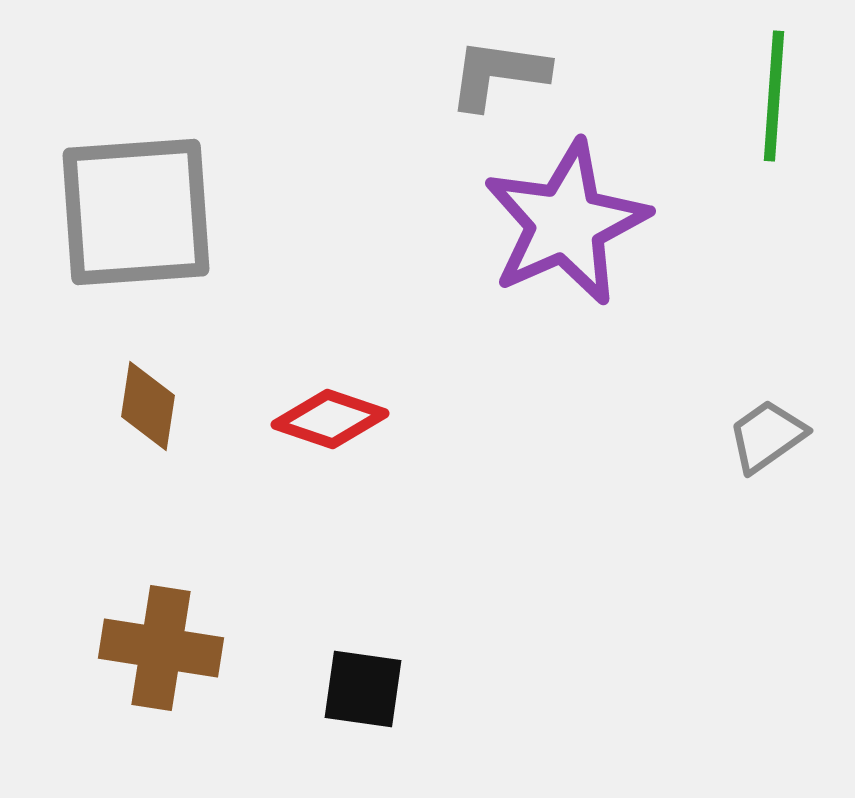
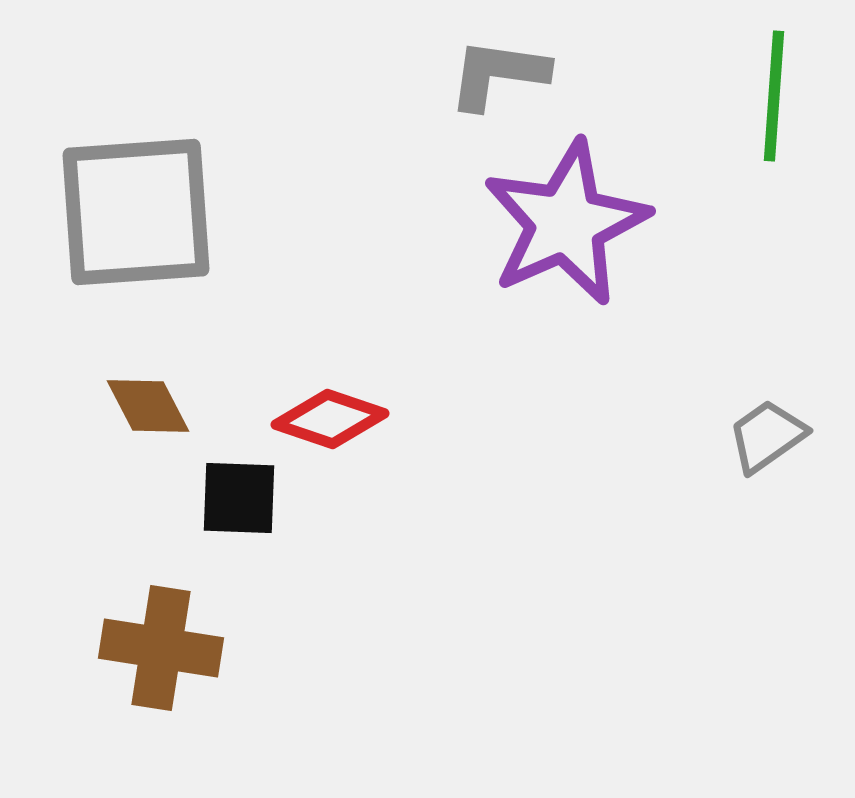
brown diamond: rotated 36 degrees counterclockwise
black square: moved 124 px left, 191 px up; rotated 6 degrees counterclockwise
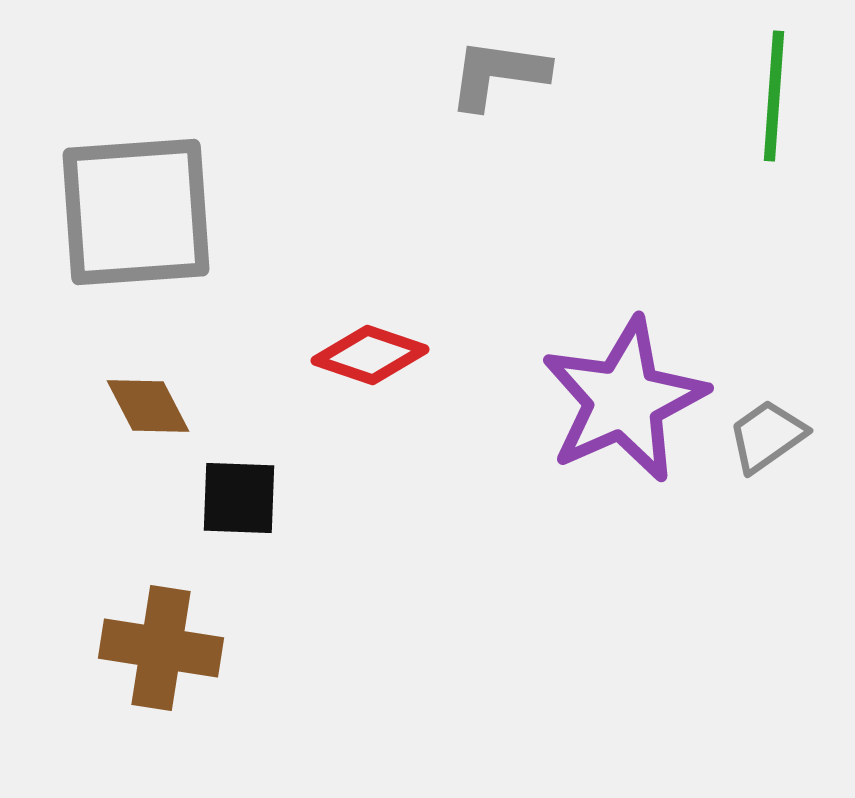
purple star: moved 58 px right, 177 px down
red diamond: moved 40 px right, 64 px up
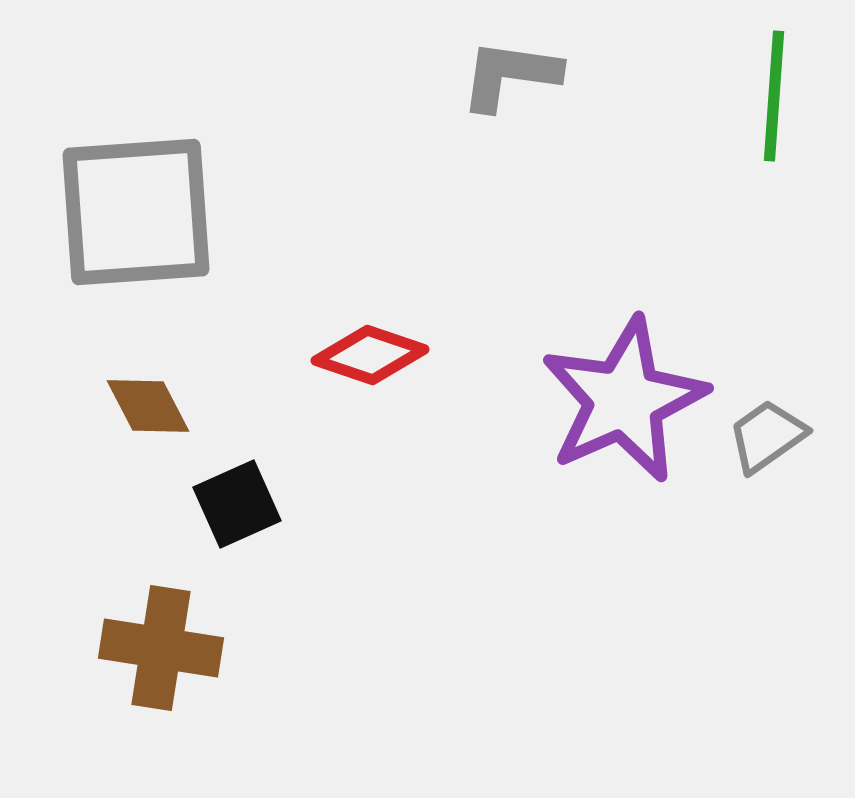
gray L-shape: moved 12 px right, 1 px down
black square: moved 2 px left, 6 px down; rotated 26 degrees counterclockwise
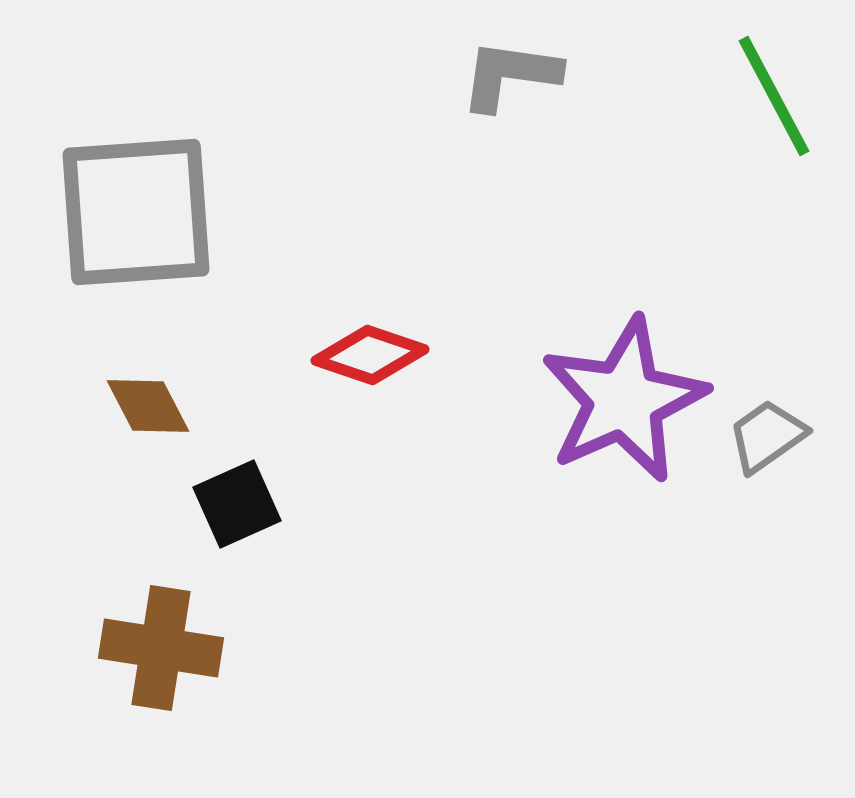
green line: rotated 32 degrees counterclockwise
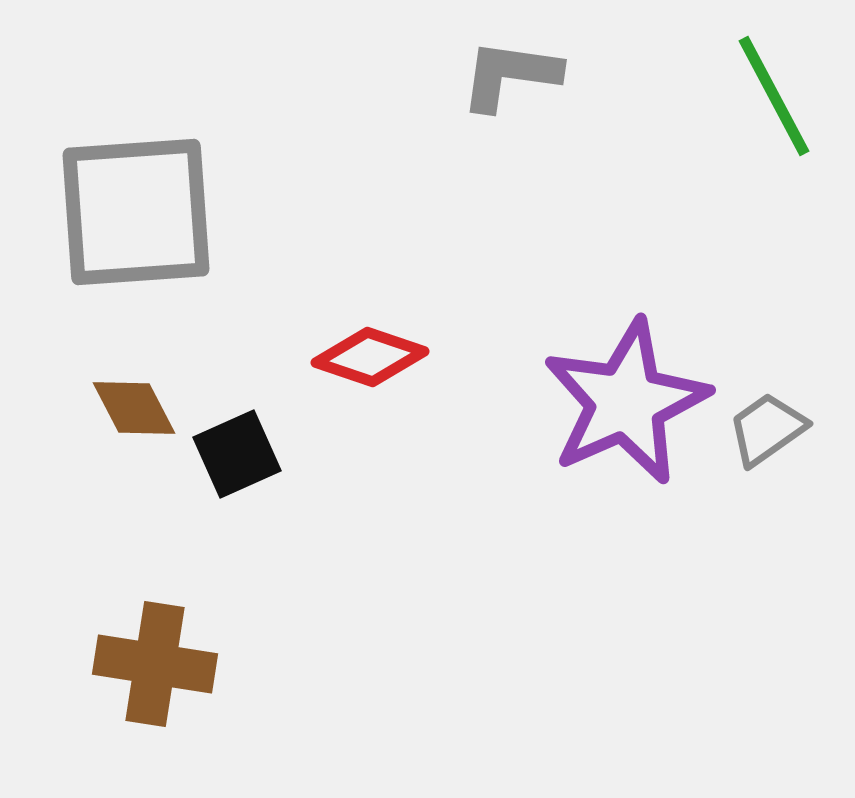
red diamond: moved 2 px down
purple star: moved 2 px right, 2 px down
brown diamond: moved 14 px left, 2 px down
gray trapezoid: moved 7 px up
black square: moved 50 px up
brown cross: moved 6 px left, 16 px down
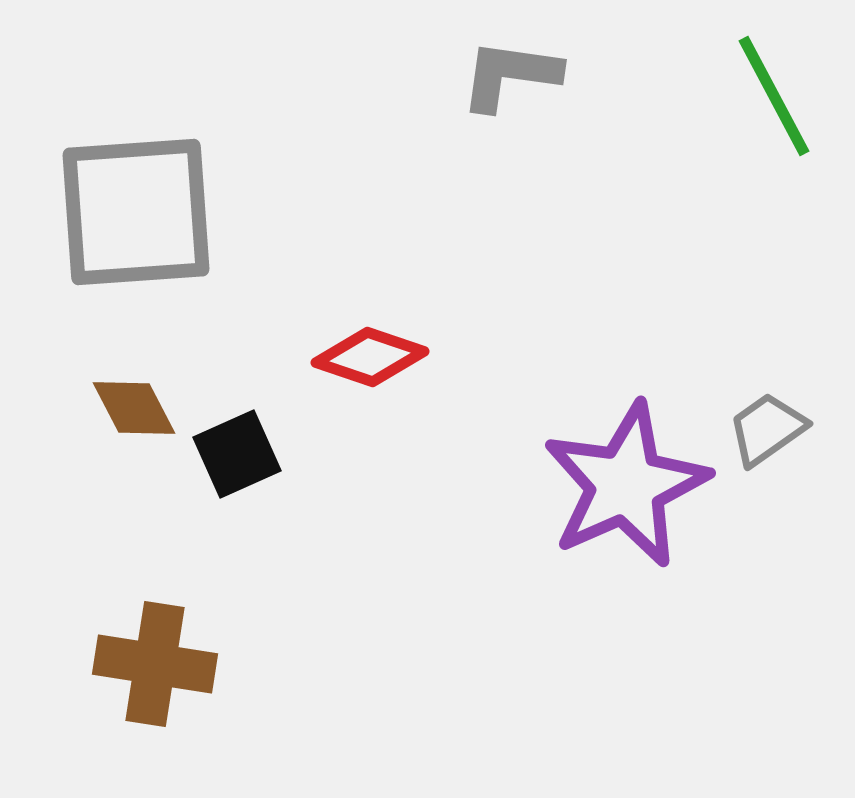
purple star: moved 83 px down
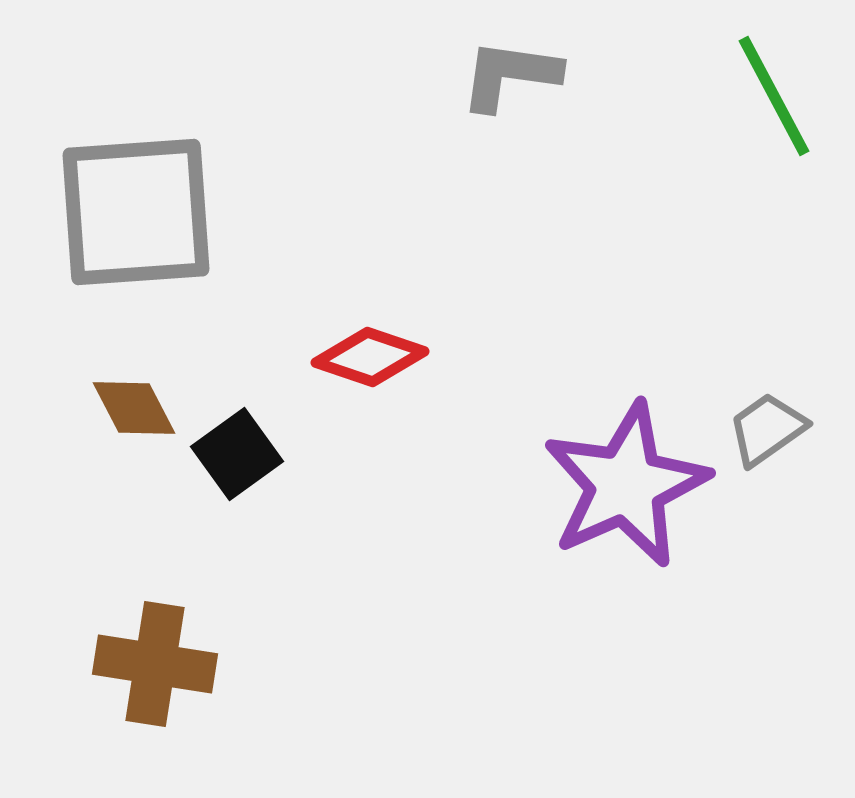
black square: rotated 12 degrees counterclockwise
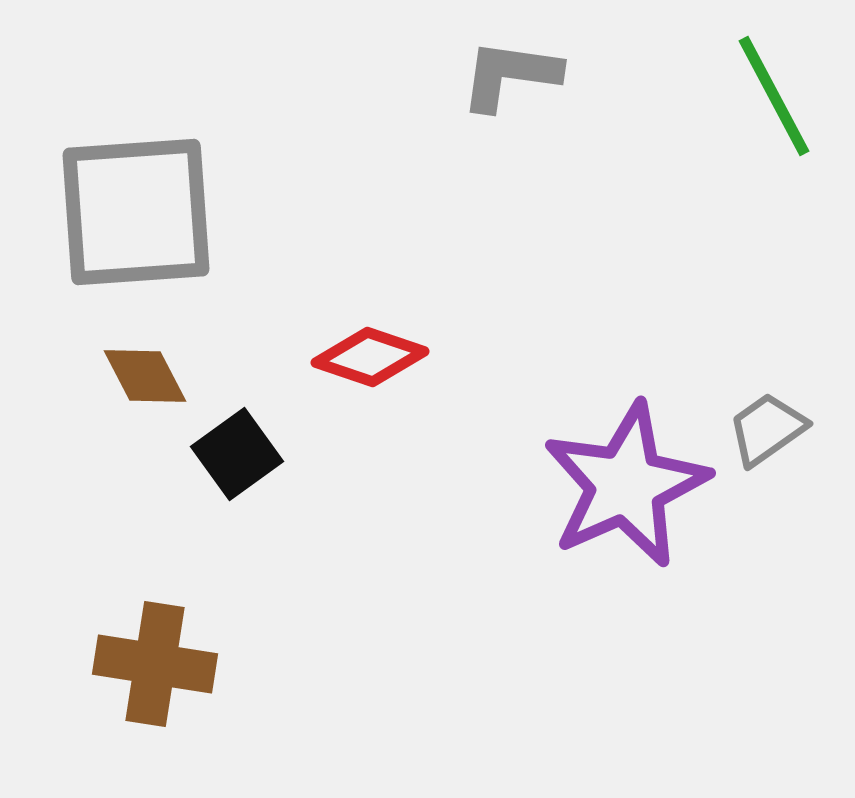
brown diamond: moved 11 px right, 32 px up
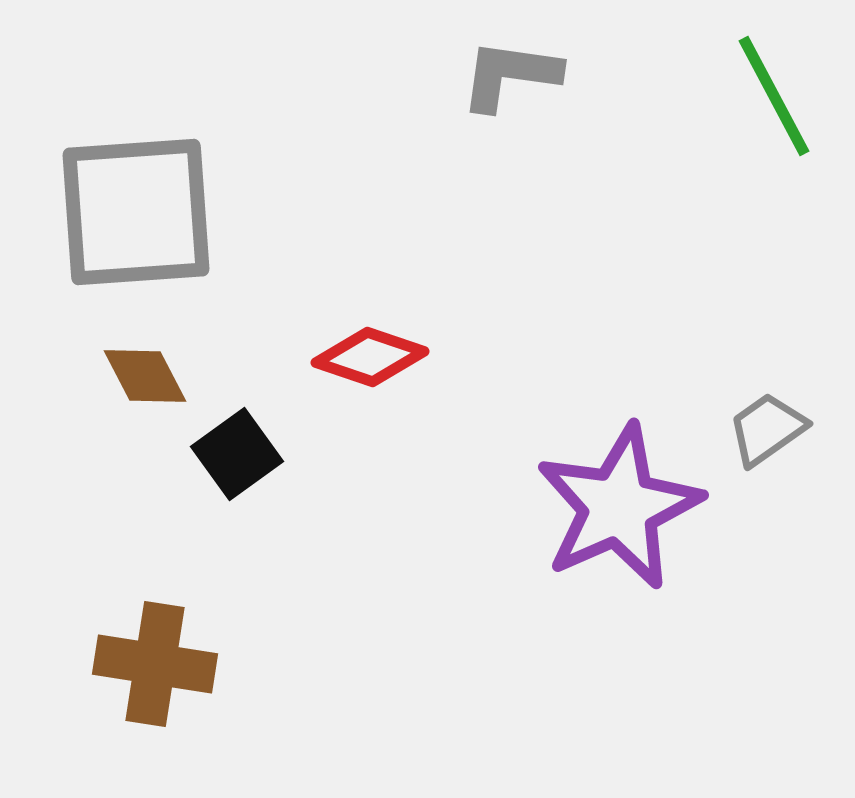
purple star: moved 7 px left, 22 px down
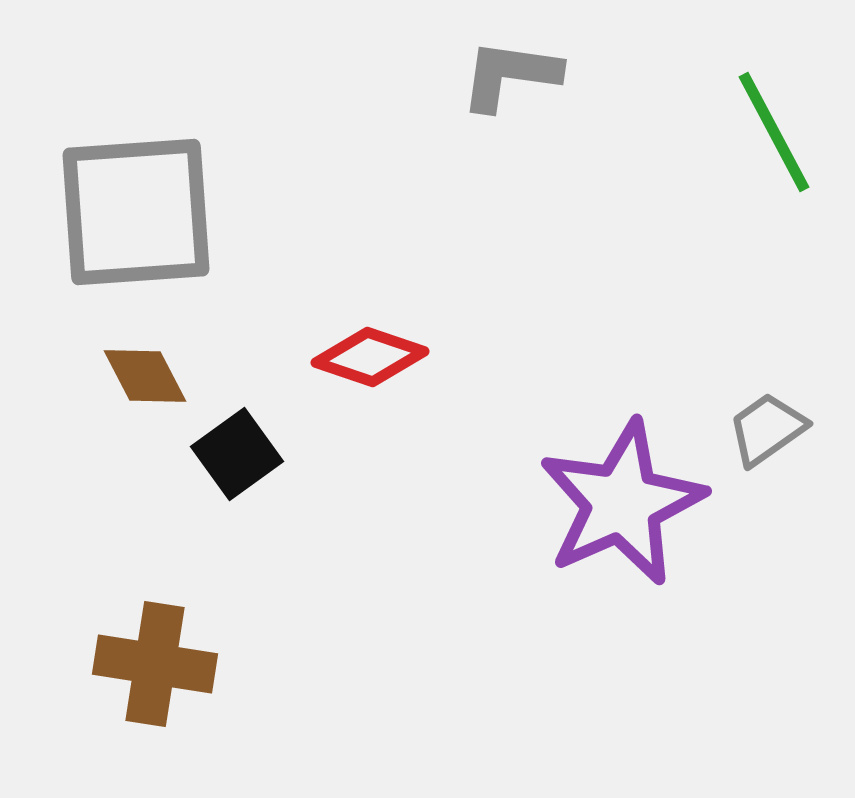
green line: moved 36 px down
purple star: moved 3 px right, 4 px up
